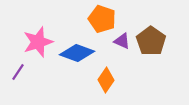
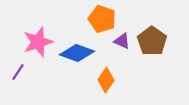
brown pentagon: moved 1 px right
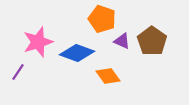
orange diamond: moved 2 px right, 4 px up; rotated 70 degrees counterclockwise
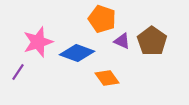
orange diamond: moved 1 px left, 2 px down
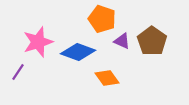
blue diamond: moved 1 px right, 1 px up
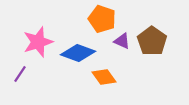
blue diamond: moved 1 px down
purple line: moved 2 px right, 2 px down
orange diamond: moved 3 px left, 1 px up
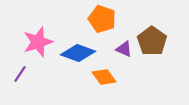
purple triangle: moved 2 px right, 8 px down
